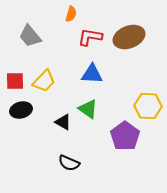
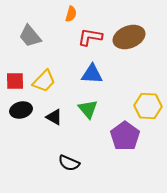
green triangle: rotated 15 degrees clockwise
black triangle: moved 9 px left, 5 px up
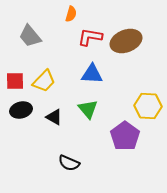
brown ellipse: moved 3 px left, 4 px down
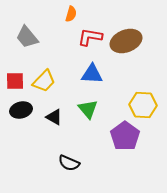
gray trapezoid: moved 3 px left, 1 px down
yellow hexagon: moved 5 px left, 1 px up
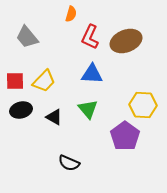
red L-shape: rotated 75 degrees counterclockwise
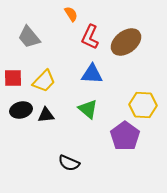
orange semicircle: rotated 49 degrees counterclockwise
gray trapezoid: moved 2 px right
brown ellipse: moved 1 px down; rotated 16 degrees counterclockwise
red square: moved 2 px left, 3 px up
green triangle: rotated 10 degrees counterclockwise
black triangle: moved 8 px left, 2 px up; rotated 36 degrees counterclockwise
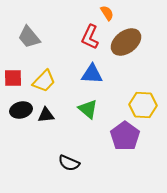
orange semicircle: moved 36 px right, 1 px up
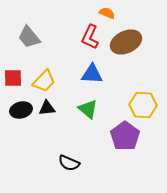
orange semicircle: rotated 35 degrees counterclockwise
brown ellipse: rotated 12 degrees clockwise
black triangle: moved 1 px right, 7 px up
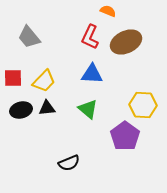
orange semicircle: moved 1 px right, 2 px up
black semicircle: rotated 45 degrees counterclockwise
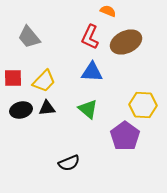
blue triangle: moved 2 px up
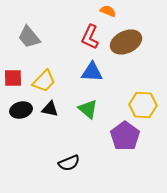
black triangle: moved 3 px right, 1 px down; rotated 18 degrees clockwise
